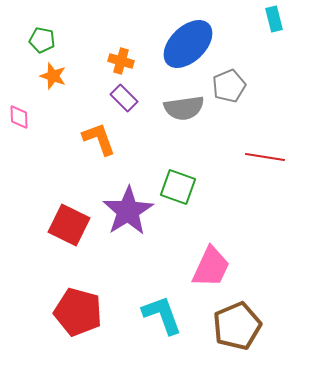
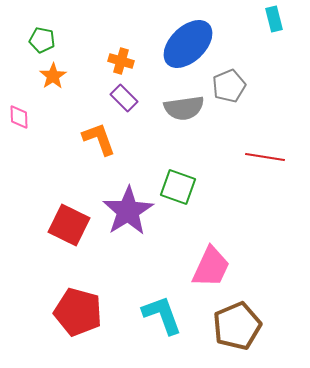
orange star: rotated 20 degrees clockwise
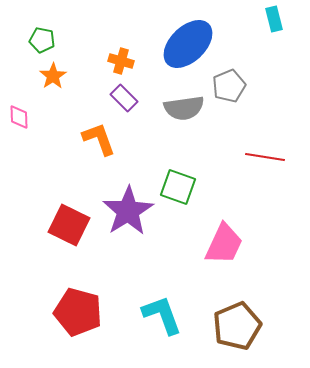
pink trapezoid: moved 13 px right, 23 px up
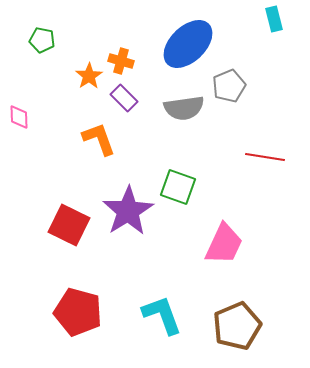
orange star: moved 36 px right
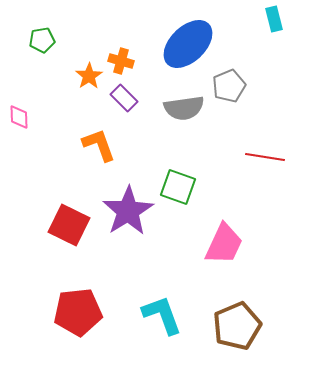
green pentagon: rotated 20 degrees counterclockwise
orange L-shape: moved 6 px down
red pentagon: rotated 21 degrees counterclockwise
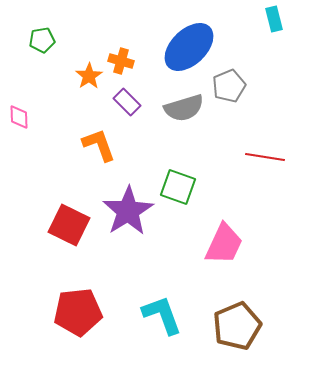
blue ellipse: moved 1 px right, 3 px down
purple rectangle: moved 3 px right, 4 px down
gray semicircle: rotated 9 degrees counterclockwise
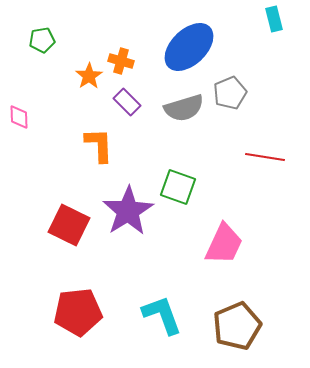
gray pentagon: moved 1 px right, 7 px down
orange L-shape: rotated 18 degrees clockwise
